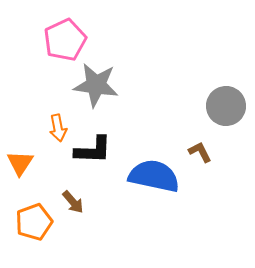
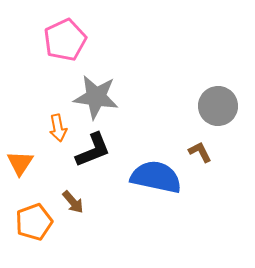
gray star: moved 12 px down
gray circle: moved 8 px left
black L-shape: rotated 24 degrees counterclockwise
blue semicircle: moved 2 px right, 1 px down
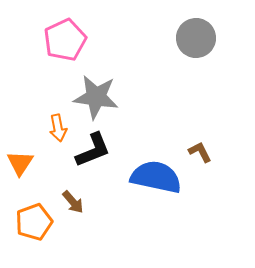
gray circle: moved 22 px left, 68 px up
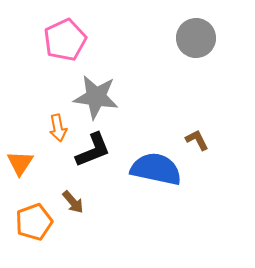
brown L-shape: moved 3 px left, 12 px up
blue semicircle: moved 8 px up
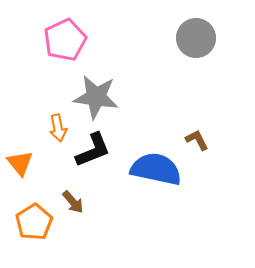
orange triangle: rotated 12 degrees counterclockwise
orange pentagon: rotated 12 degrees counterclockwise
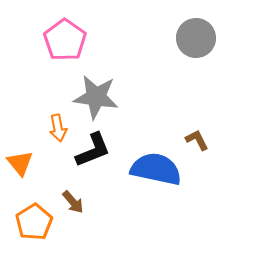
pink pentagon: rotated 12 degrees counterclockwise
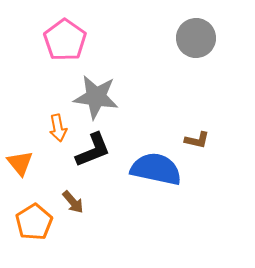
brown L-shape: rotated 130 degrees clockwise
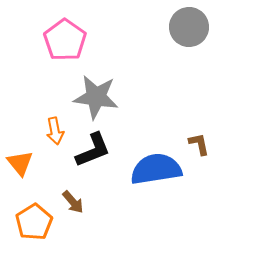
gray circle: moved 7 px left, 11 px up
orange arrow: moved 3 px left, 3 px down
brown L-shape: moved 2 px right, 4 px down; rotated 115 degrees counterclockwise
blue semicircle: rotated 21 degrees counterclockwise
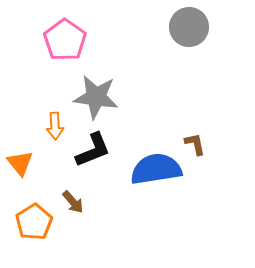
orange arrow: moved 5 px up; rotated 8 degrees clockwise
brown L-shape: moved 4 px left
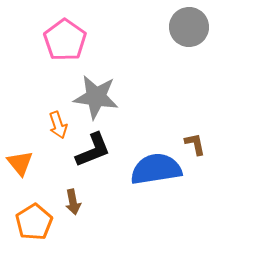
orange arrow: moved 3 px right, 1 px up; rotated 16 degrees counterclockwise
brown arrow: rotated 30 degrees clockwise
